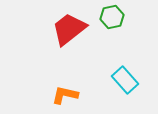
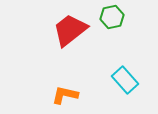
red trapezoid: moved 1 px right, 1 px down
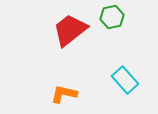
orange L-shape: moved 1 px left, 1 px up
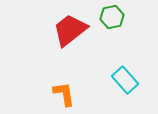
orange L-shape: rotated 68 degrees clockwise
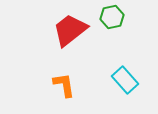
orange L-shape: moved 9 px up
